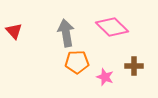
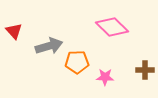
gray arrow: moved 17 px left, 13 px down; rotated 84 degrees clockwise
brown cross: moved 11 px right, 4 px down
pink star: rotated 18 degrees counterclockwise
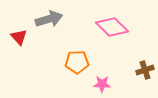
red triangle: moved 5 px right, 6 px down
gray arrow: moved 27 px up
brown cross: rotated 18 degrees counterclockwise
pink star: moved 3 px left, 7 px down
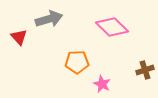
pink star: rotated 24 degrees clockwise
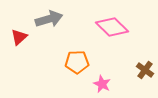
red triangle: rotated 30 degrees clockwise
brown cross: rotated 36 degrees counterclockwise
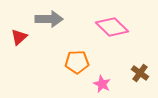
gray arrow: rotated 16 degrees clockwise
brown cross: moved 5 px left, 3 px down
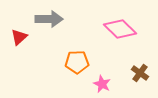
pink diamond: moved 8 px right, 2 px down
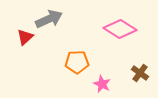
gray arrow: rotated 24 degrees counterclockwise
pink diamond: rotated 12 degrees counterclockwise
red triangle: moved 6 px right
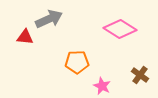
red triangle: rotated 48 degrees clockwise
brown cross: moved 2 px down
pink star: moved 2 px down
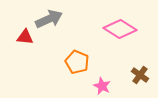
orange pentagon: rotated 25 degrees clockwise
